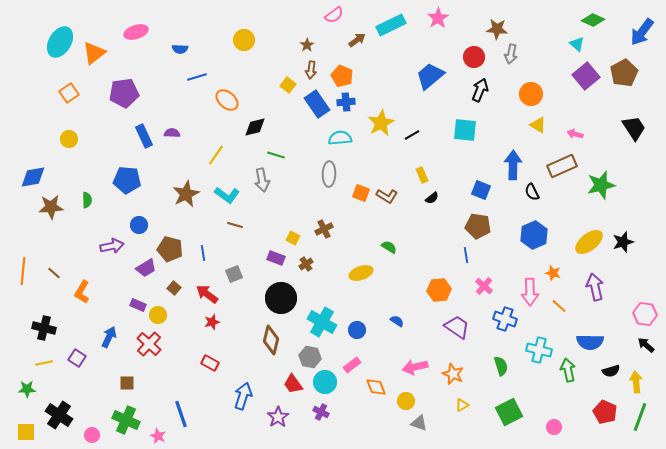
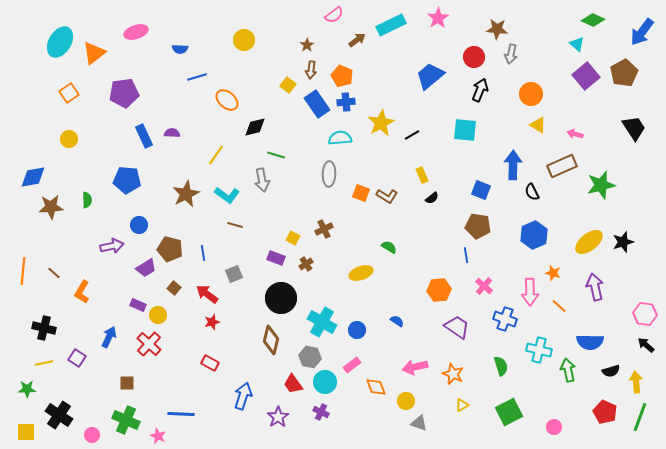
blue line at (181, 414): rotated 68 degrees counterclockwise
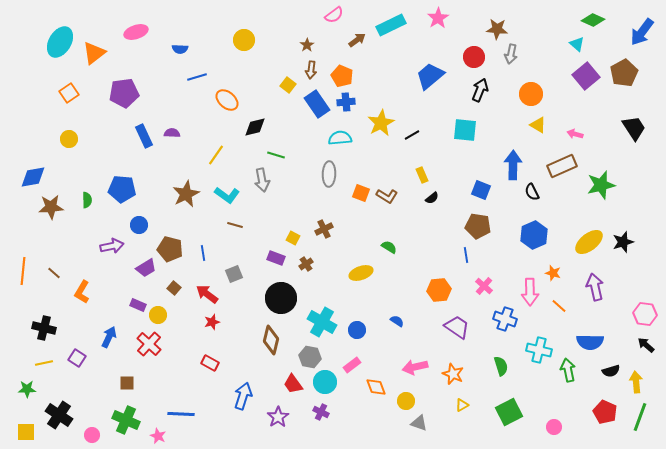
blue pentagon at (127, 180): moved 5 px left, 9 px down
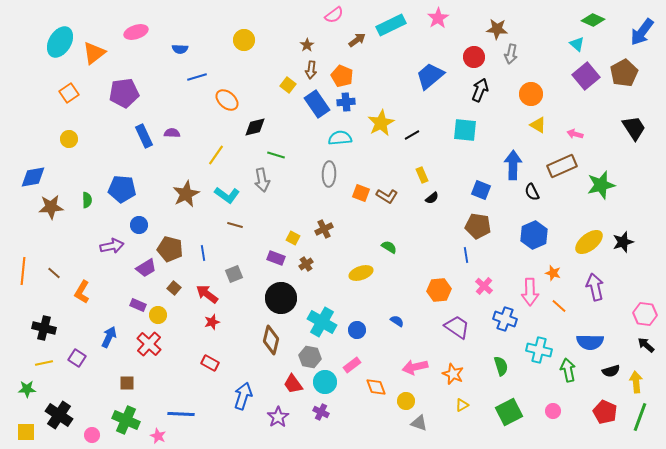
pink circle at (554, 427): moved 1 px left, 16 px up
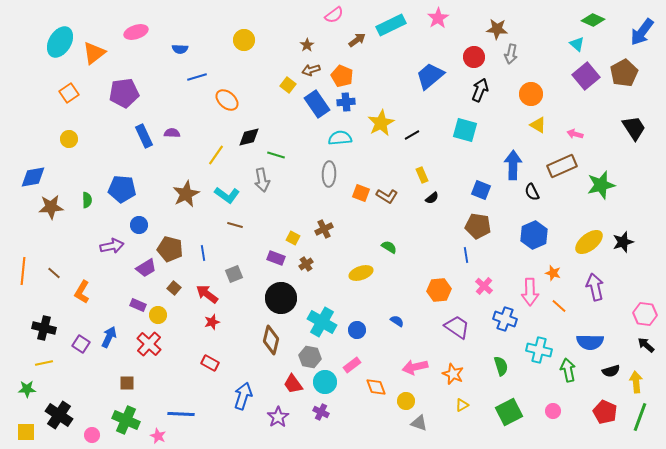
brown arrow at (311, 70): rotated 66 degrees clockwise
black diamond at (255, 127): moved 6 px left, 10 px down
cyan square at (465, 130): rotated 10 degrees clockwise
purple square at (77, 358): moved 4 px right, 14 px up
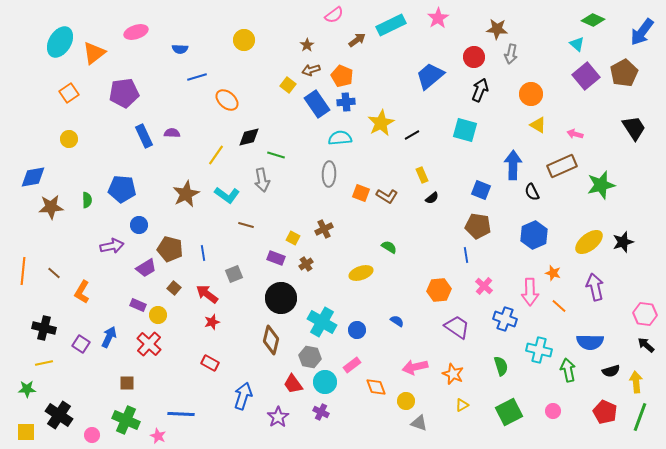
brown line at (235, 225): moved 11 px right
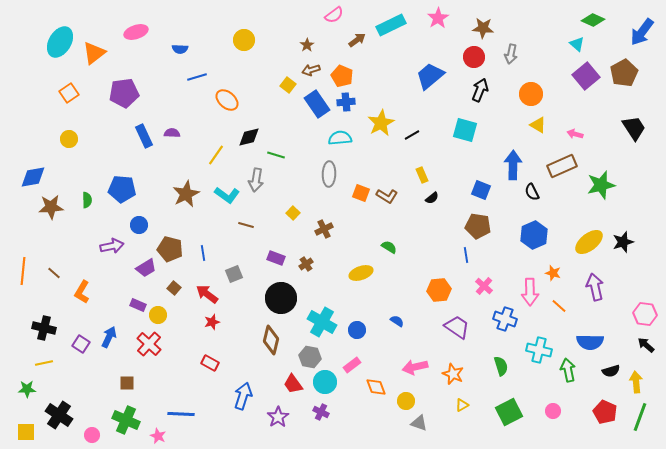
brown star at (497, 29): moved 14 px left, 1 px up
gray arrow at (262, 180): moved 6 px left; rotated 20 degrees clockwise
yellow square at (293, 238): moved 25 px up; rotated 16 degrees clockwise
